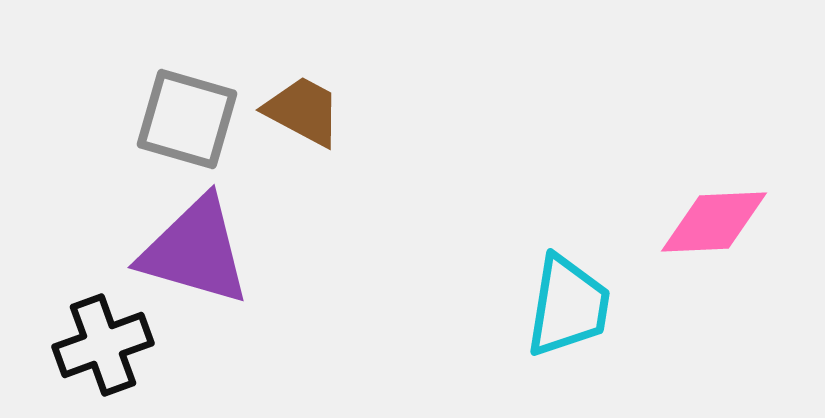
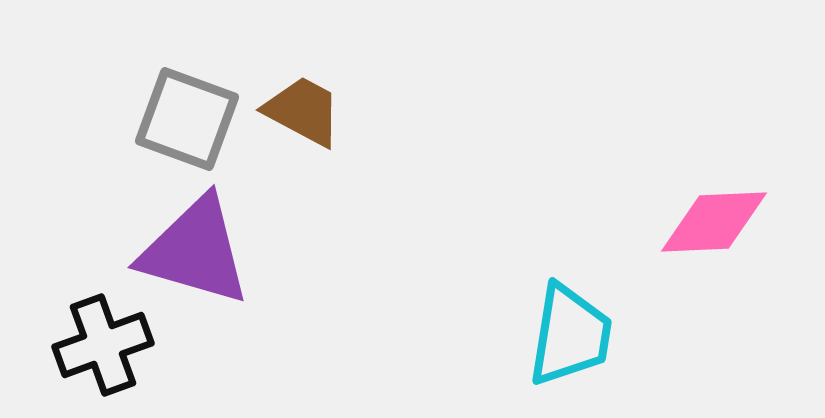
gray square: rotated 4 degrees clockwise
cyan trapezoid: moved 2 px right, 29 px down
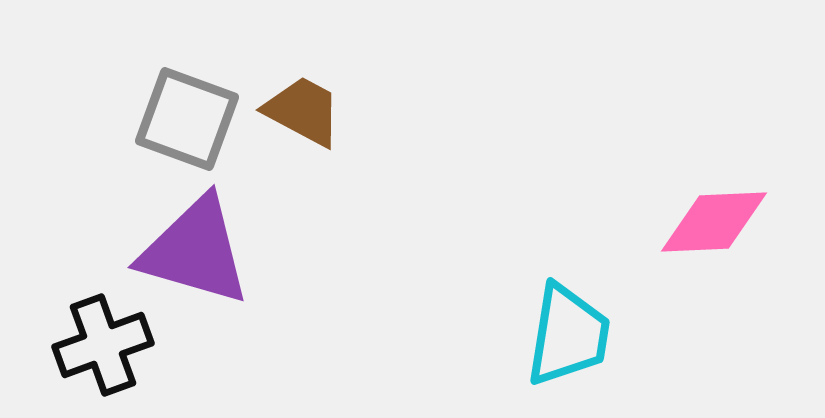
cyan trapezoid: moved 2 px left
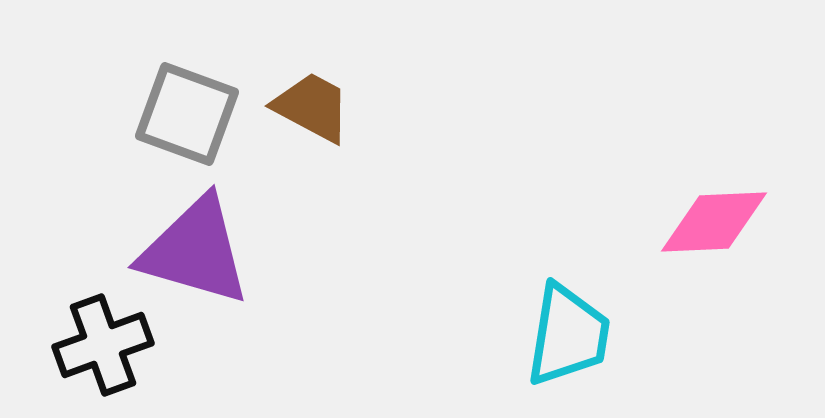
brown trapezoid: moved 9 px right, 4 px up
gray square: moved 5 px up
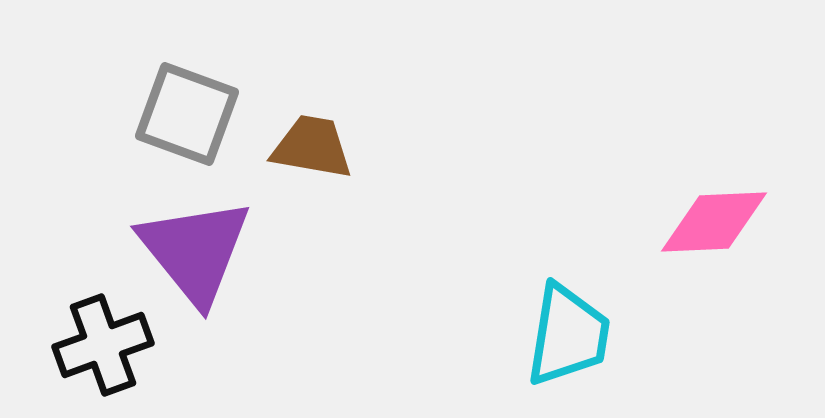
brown trapezoid: moved 40 px down; rotated 18 degrees counterclockwise
purple triangle: rotated 35 degrees clockwise
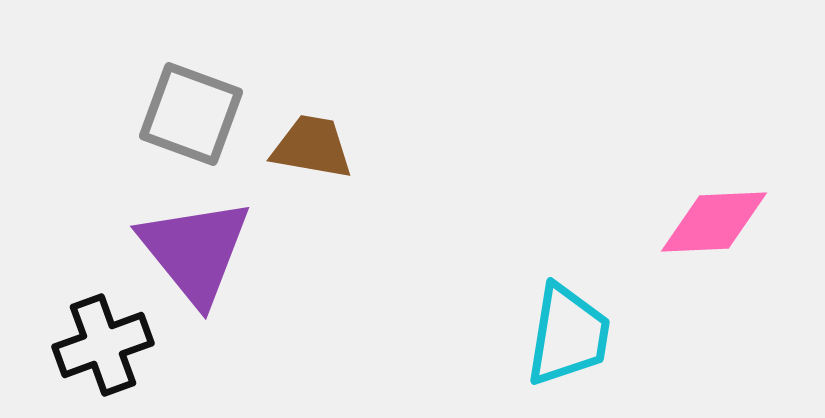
gray square: moved 4 px right
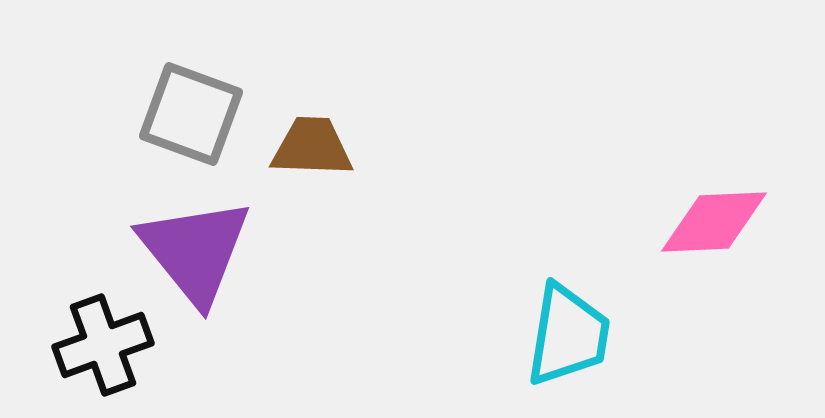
brown trapezoid: rotated 8 degrees counterclockwise
